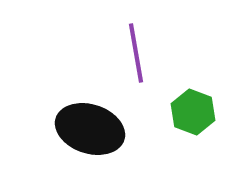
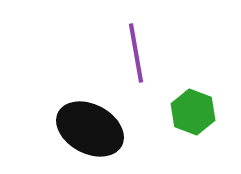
black ellipse: rotated 10 degrees clockwise
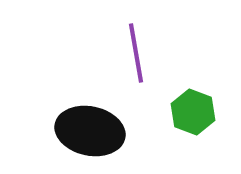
black ellipse: moved 2 px down; rotated 16 degrees counterclockwise
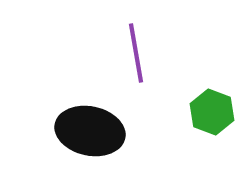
green hexagon: moved 19 px right
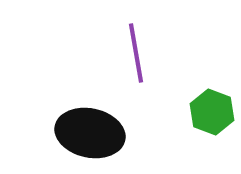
black ellipse: moved 2 px down
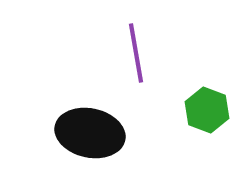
green hexagon: moved 5 px left, 2 px up
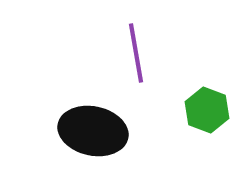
black ellipse: moved 3 px right, 2 px up
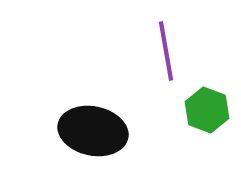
purple line: moved 30 px right, 2 px up
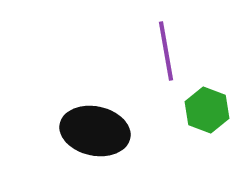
black ellipse: moved 2 px right
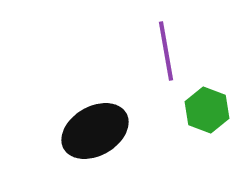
black ellipse: rotated 42 degrees counterclockwise
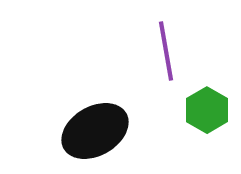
green hexagon: rotated 9 degrees clockwise
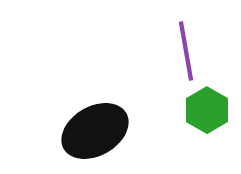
purple line: moved 20 px right
